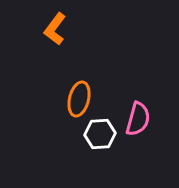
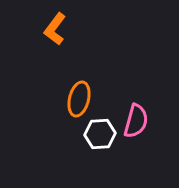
pink semicircle: moved 2 px left, 2 px down
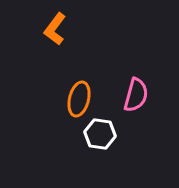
pink semicircle: moved 26 px up
white hexagon: rotated 12 degrees clockwise
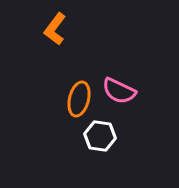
pink semicircle: moved 17 px left, 4 px up; rotated 100 degrees clockwise
white hexagon: moved 2 px down
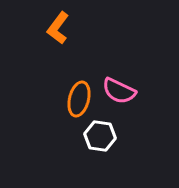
orange L-shape: moved 3 px right, 1 px up
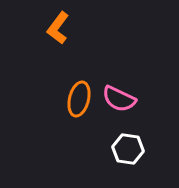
pink semicircle: moved 8 px down
white hexagon: moved 28 px right, 13 px down
